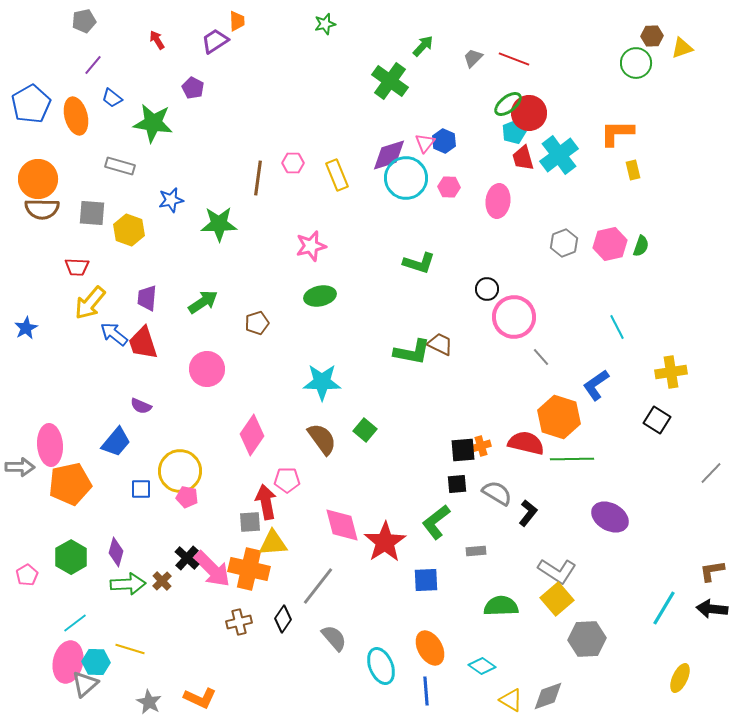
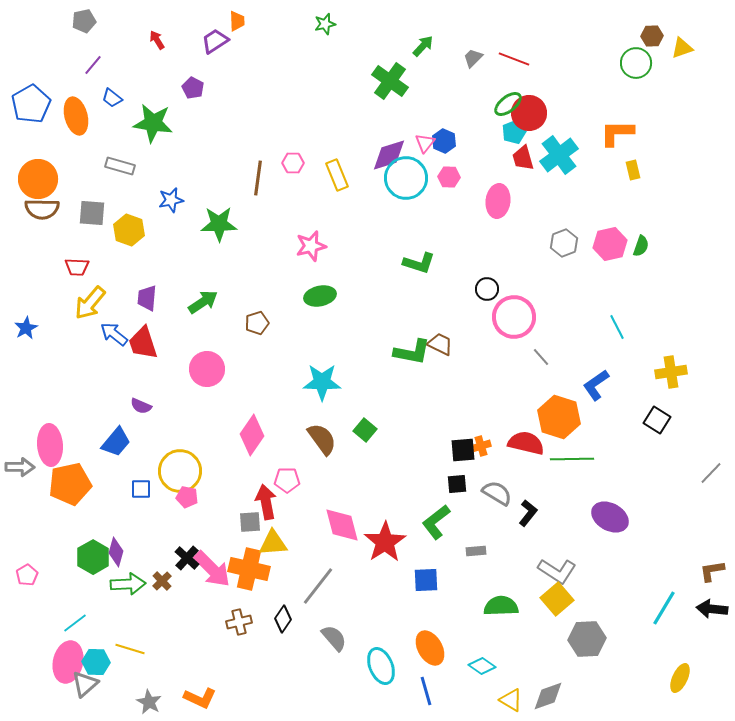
pink hexagon at (449, 187): moved 10 px up
green hexagon at (71, 557): moved 22 px right
blue line at (426, 691): rotated 12 degrees counterclockwise
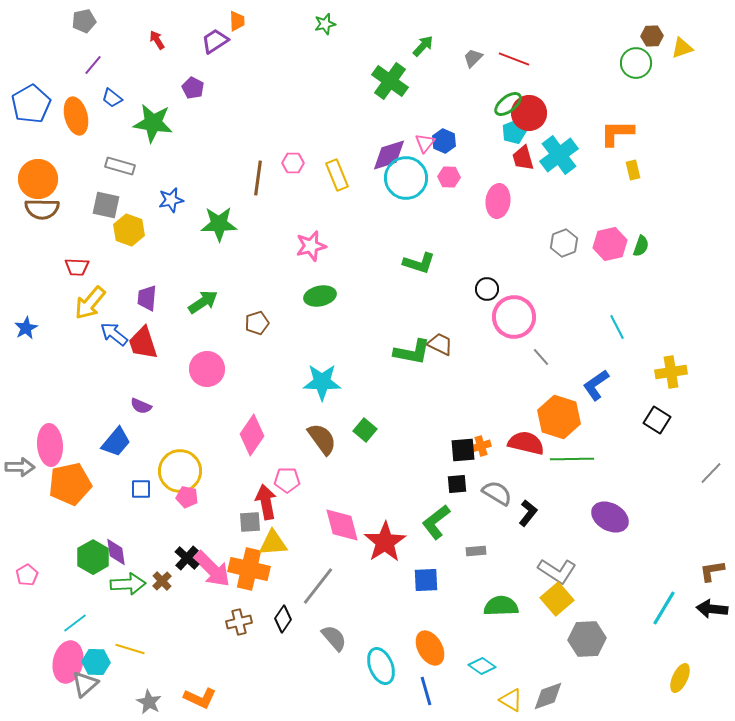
gray square at (92, 213): moved 14 px right, 8 px up; rotated 8 degrees clockwise
purple diamond at (116, 552): rotated 24 degrees counterclockwise
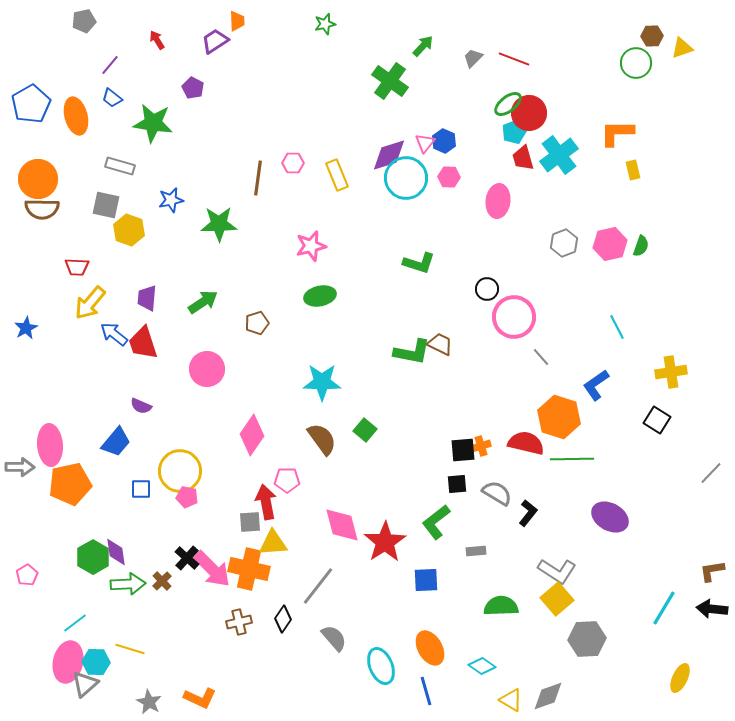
purple line at (93, 65): moved 17 px right
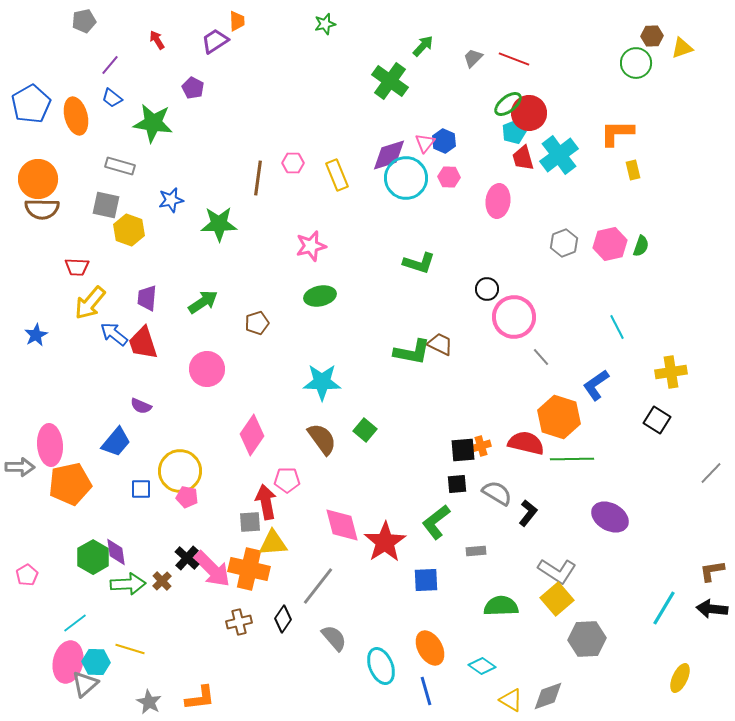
blue star at (26, 328): moved 10 px right, 7 px down
orange L-shape at (200, 698): rotated 32 degrees counterclockwise
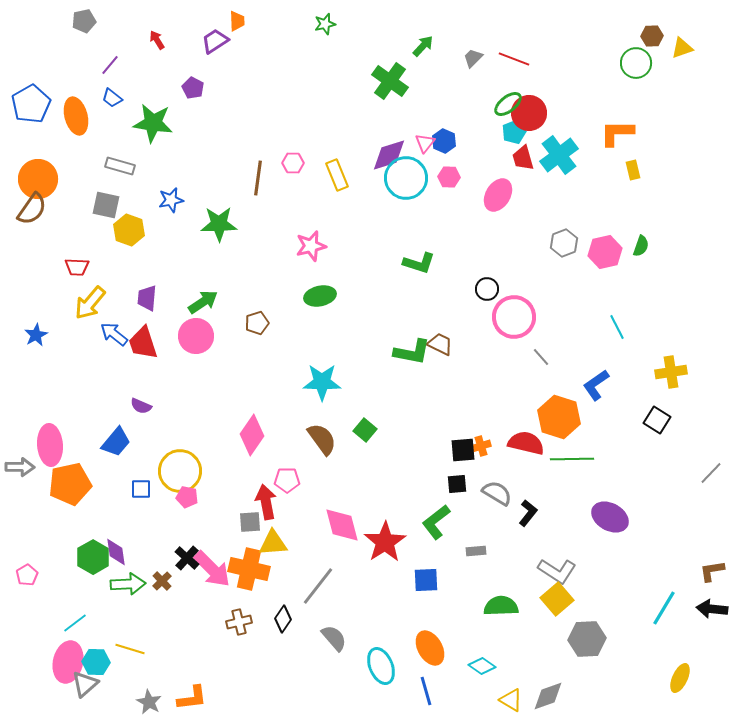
pink ellipse at (498, 201): moved 6 px up; rotated 24 degrees clockwise
brown semicircle at (42, 209): moved 10 px left; rotated 56 degrees counterclockwise
pink hexagon at (610, 244): moved 5 px left, 8 px down
pink circle at (207, 369): moved 11 px left, 33 px up
orange L-shape at (200, 698): moved 8 px left
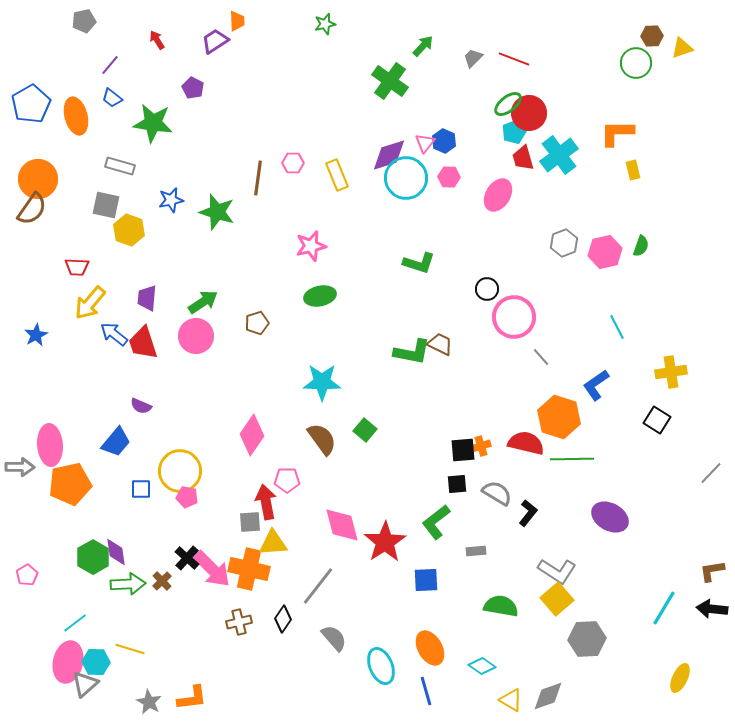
green star at (219, 224): moved 2 px left, 12 px up; rotated 18 degrees clockwise
green semicircle at (501, 606): rotated 12 degrees clockwise
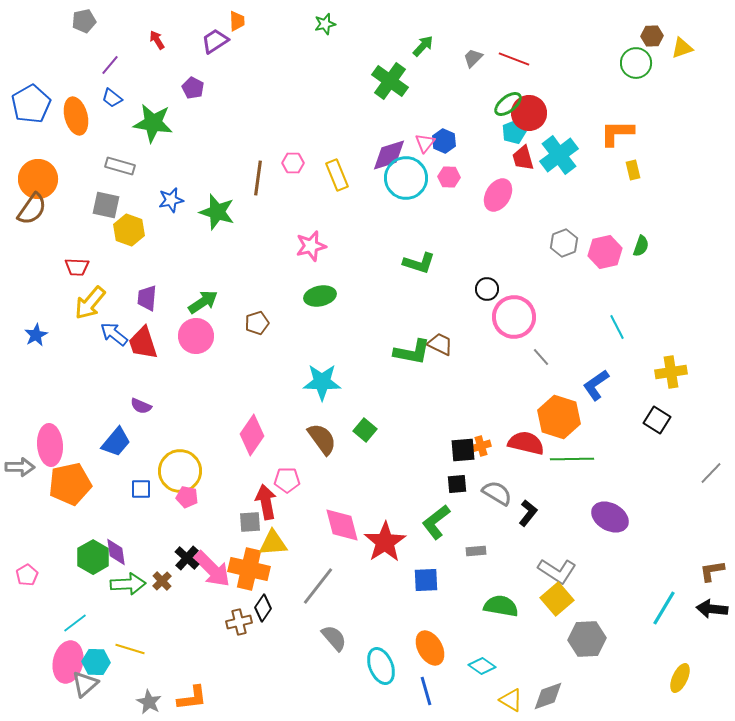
black diamond at (283, 619): moved 20 px left, 11 px up
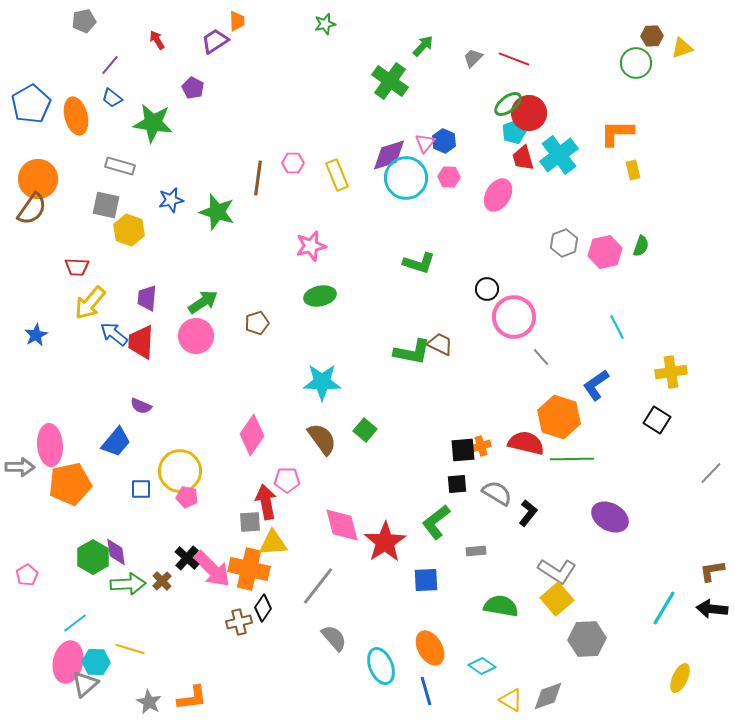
red trapezoid at (143, 343): moved 2 px left, 1 px up; rotated 21 degrees clockwise
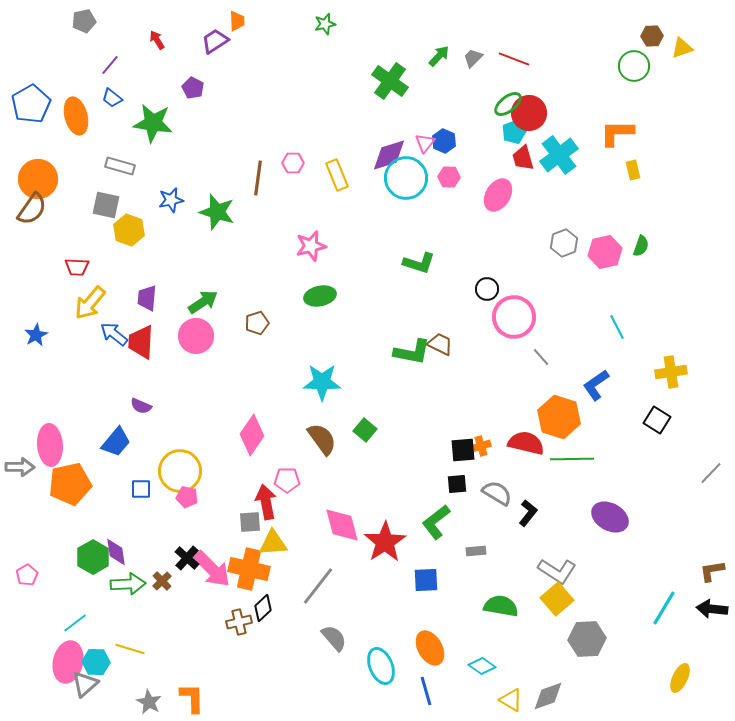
green arrow at (423, 46): moved 16 px right, 10 px down
green circle at (636, 63): moved 2 px left, 3 px down
black diamond at (263, 608): rotated 12 degrees clockwise
orange L-shape at (192, 698): rotated 84 degrees counterclockwise
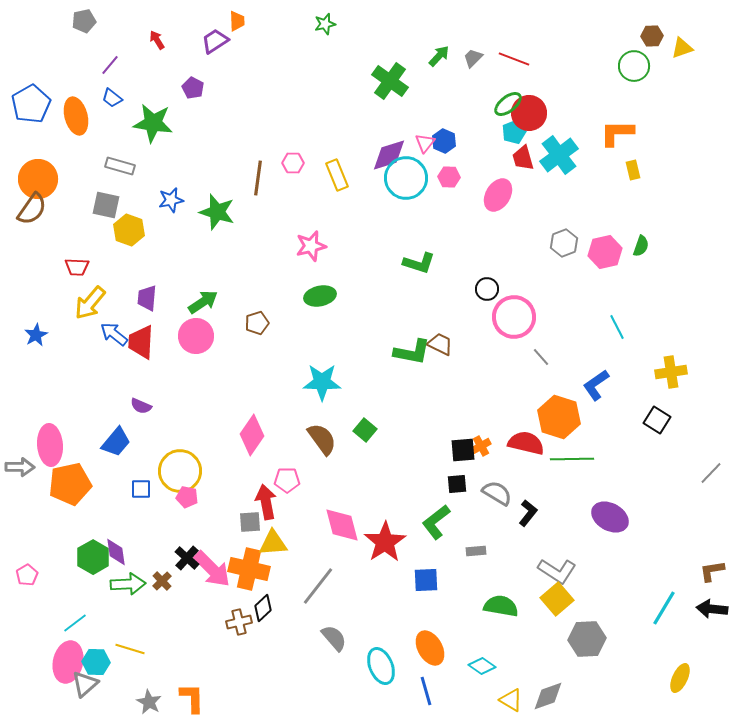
orange cross at (481, 446): rotated 12 degrees counterclockwise
